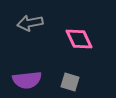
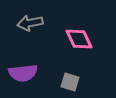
purple semicircle: moved 4 px left, 7 px up
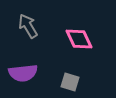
gray arrow: moved 2 px left, 3 px down; rotated 70 degrees clockwise
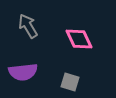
purple semicircle: moved 1 px up
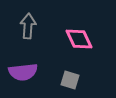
gray arrow: rotated 35 degrees clockwise
gray square: moved 2 px up
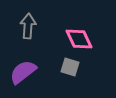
purple semicircle: rotated 148 degrees clockwise
gray square: moved 13 px up
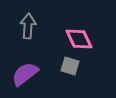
gray square: moved 1 px up
purple semicircle: moved 2 px right, 2 px down
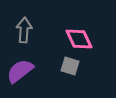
gray arrow: moved 4 px left, 4 px down
purple semicircle: moved 5 px left, 3 px up
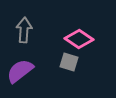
pink diamond: rotated 32 degrees counterclockwise
gray square: moved 1 px left, 4 px up
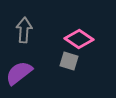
gray square: moved 1 px up
purple semicircle: moved 1 px left, 2 px down
